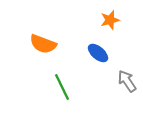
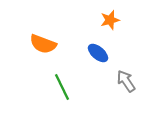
gray arrow: moved 1 px left
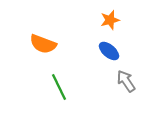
blue ellipse: moved 11 px right, 2 px up
green line: moved 3 px left
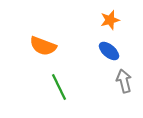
orange semicircle: moved 2 px down
gray arrow: moved 2 px left; rotated 20 degrees clockwise
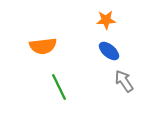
orange star: moved 4 px left; rotated 12 degrees clockwise
orange semicircle: rotated 28 degrees counterclockwise
gray arrow: rotated 20 degrees counterclockwise
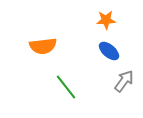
gray arrow: rotated 70 degrees clockwise
green line: moved 7 px right; rotated 12 degrees counterclockwise
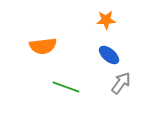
blue ellipse: moved 4 px down
gray arrow: moved 3 px left, 2 px down
green line: rotated 32 degrees counterclockwise
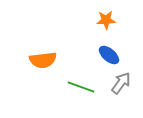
orange semicircle: moved 14 px down
green line: moved 15 px right
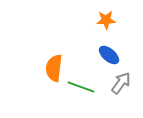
orange semicircle: moved 11 px right, 8 px down; rotated 104 degrees clockwise
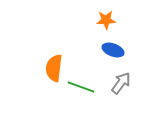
blue ellipse: moved 4 px right, 5 px up; rotated 20 degrees counterclockwise
